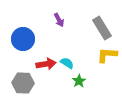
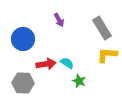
green star: rotated 16 degrees counterclockwise
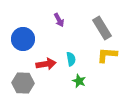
cyan semicircle: moved 4 px right, 4 px up; rotated 48 degrees clockwise
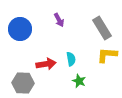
blue circle: moved 3 px left, 10 px up
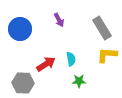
red arrow: rotated 24 degrees counterclockwise
green star: rotated 24 degrees counterclockwise
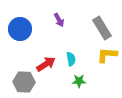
gray hexagon: moved 1 px right, 1 px up
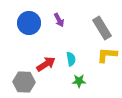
blue circle: moved 9 px right, 6 px up
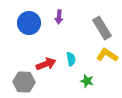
purple arrow: moved 3 px up; rotated 32 degrees clockwise
yellow L-shape: rotated 30 degrees clockwise
red arrow: rotated 12 degrees clockwise
green star: moved 8 px right; rotated 16 degrees clockwise
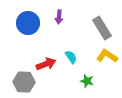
blue circle: moved 1 px left
yellow L-shape: moved 1 px down
cyan semicircle: moved 2 px up; rotated 24 degrees counterclockwise
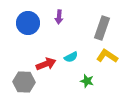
gray rectangle: rotated 50 degrees clockwise
cyan semicircle: rotated 96 degrees clockwise
